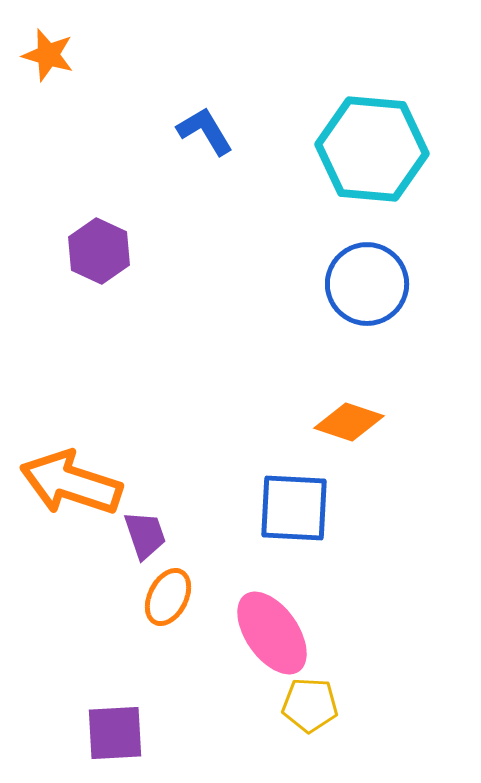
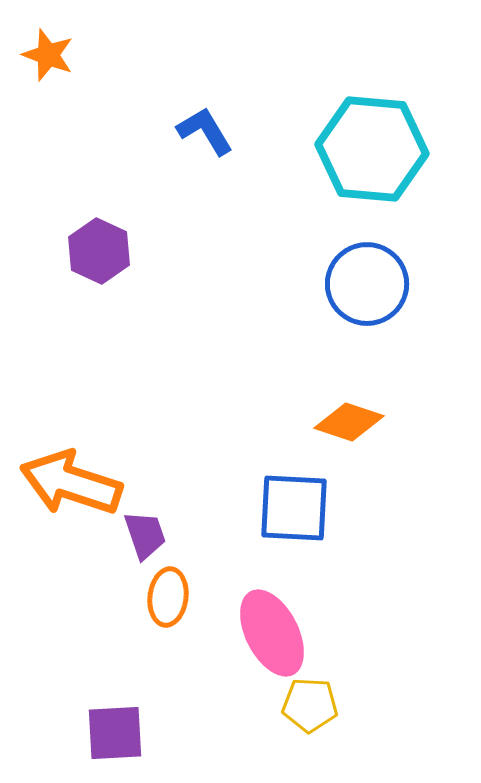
orange star: rotated 4 degrees clockwise
orange ellipse: rotated 20 degrees counterclockwise
pink ellipse: rotated 8 degrees clockwise
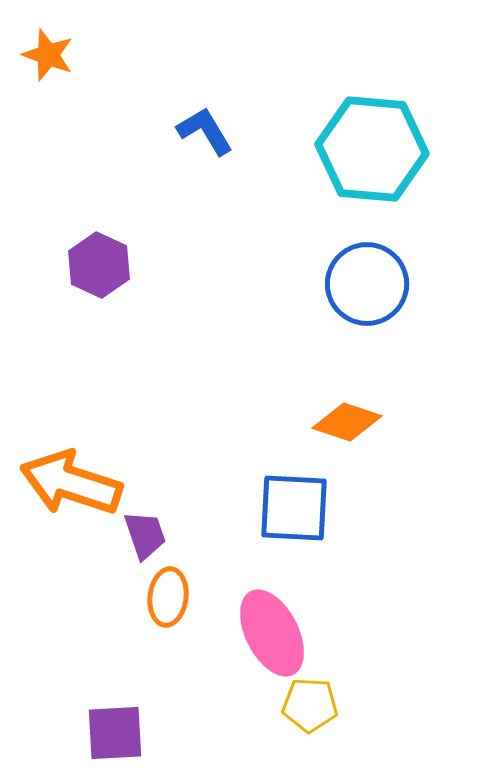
purple hexagon: moved 14 px down
orange diamond: moved 2 px left
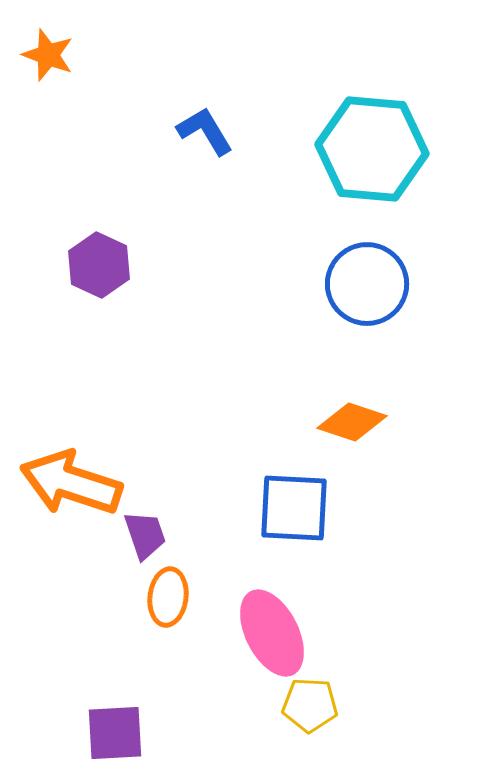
orange diamond: moved 5 px right
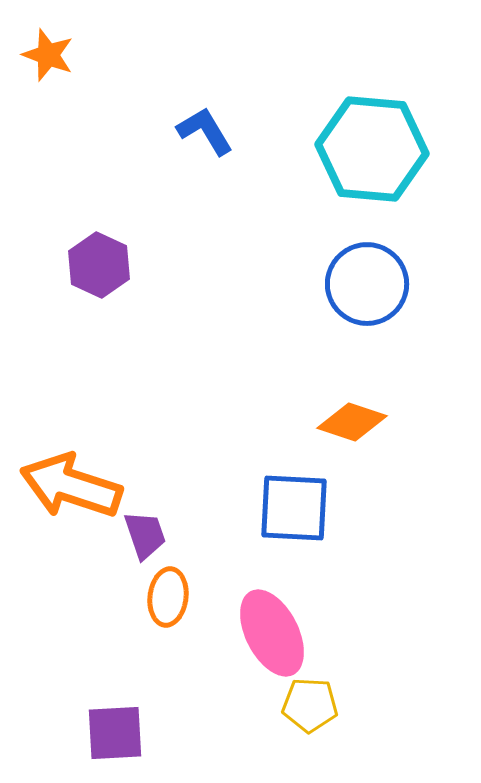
orange arrow: moved 3 px down
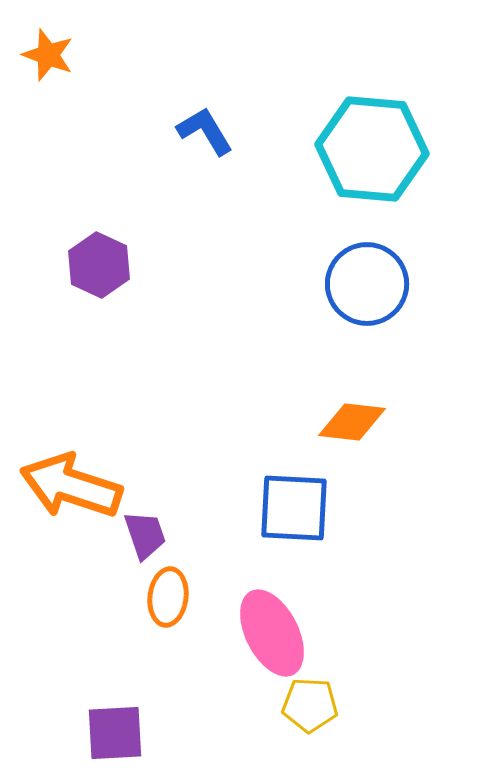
orange diamond: rotated 12 degrees counterclockwise
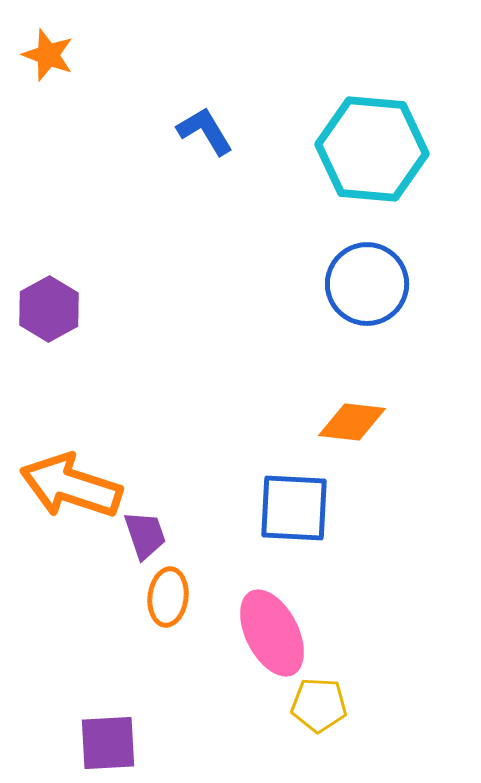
purple hexagon: moved 50 px left, 44 px down; rotated 6 degrees clockwise
yellow pentagon: moved 9 px right
purple square: moved 7 px left, 10 px down
